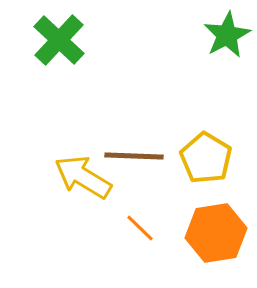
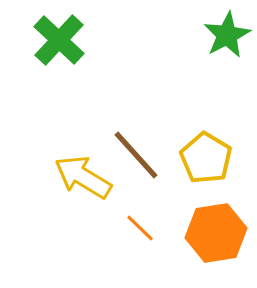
brown line: moved 2 px right, 1 px up; rotated 46 degrees clockwise
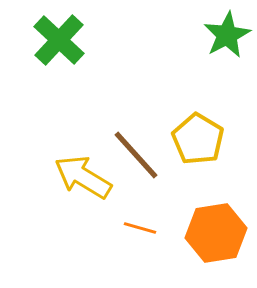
yellow pentagon: moved 8 px left, 19 px up
orange line: rotated 28 degrees counterclockwise
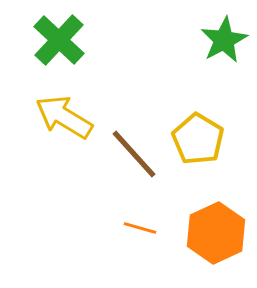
green star: moved 3 px left, 5 px down
brown line: moved 2 px left, 1 px up
yellow arrow: moved 19 px left, 60 px up
orange hexagon: rotated 16 degrees counterclockwise
